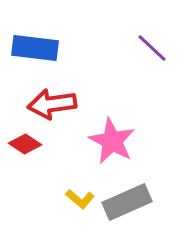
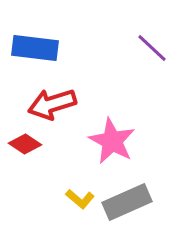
red arrow: rotated 9 degrees counterclockwise
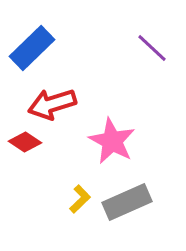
blue rectangle: moved 3 px left; rotated 51 degrees counterclockwise
red diamond: moved 2 px up
yellow L-shape: rotated 84 degrees counterclockwise
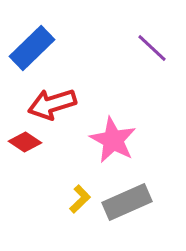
pink star: moved 1 px right, 1 px up
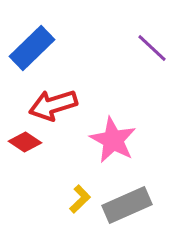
red arrow: moved 1 px right, 1 px down
gray rectangle: moved 3 px down
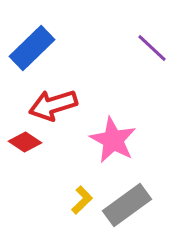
yellow L-shape: moved 2 px right, 1 px down
gray rectangle: rotated 12 degrees counterclockwise
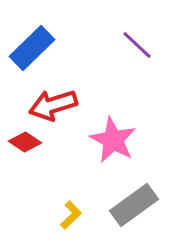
purple line: moved 15 px left, 3 px up
yellow L-shape: moved 11 px left, 15 px down
gray rectangle: moved 7 px right
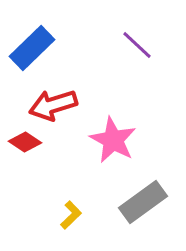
gray rectangle: moved 9 px right, 3 px up
